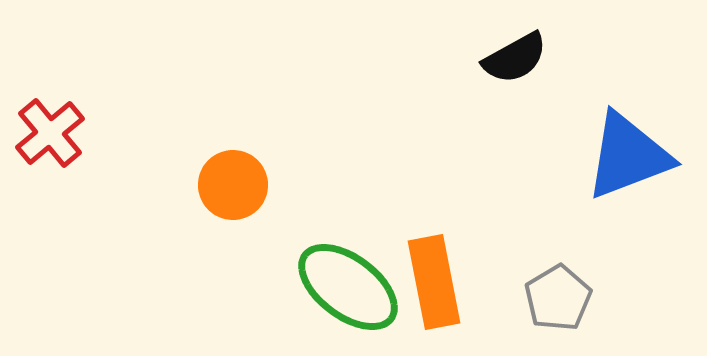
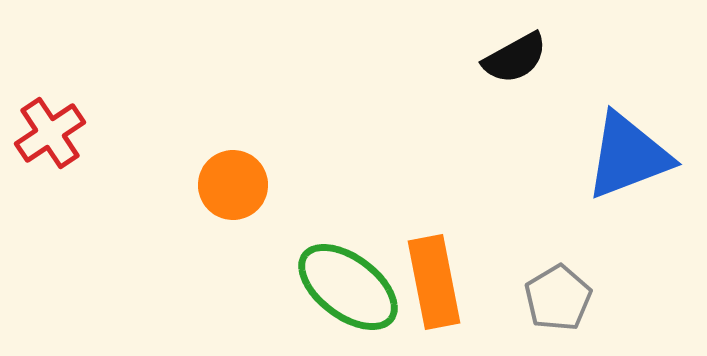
red cross: rotated 6 degrees clockwise
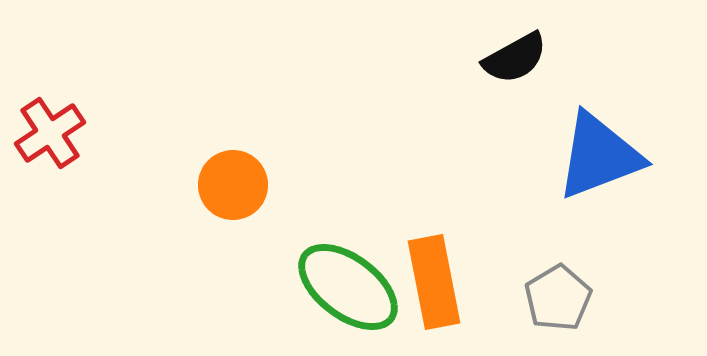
blue triangle: moved 29 px left
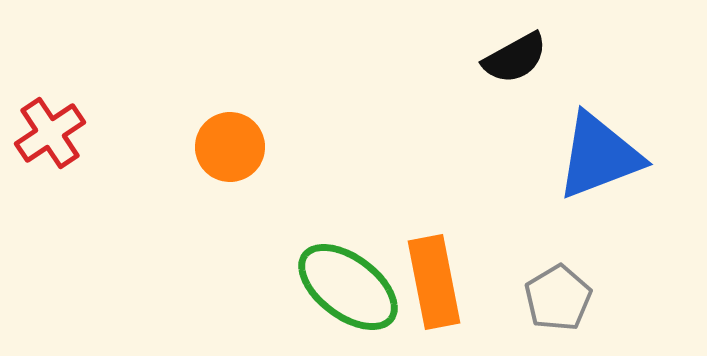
orange circle: moved 3 px left, 38 px up
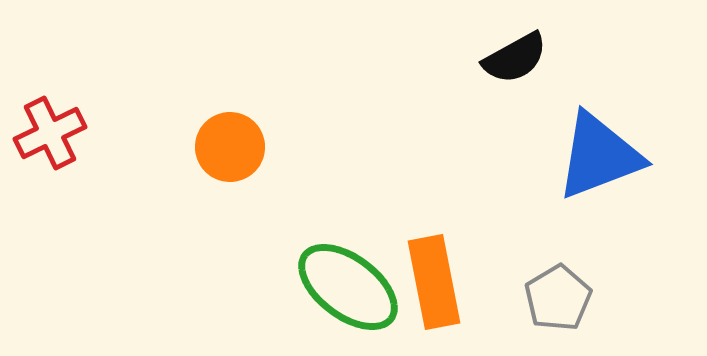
red cross: rotated 8 degrees clockwise
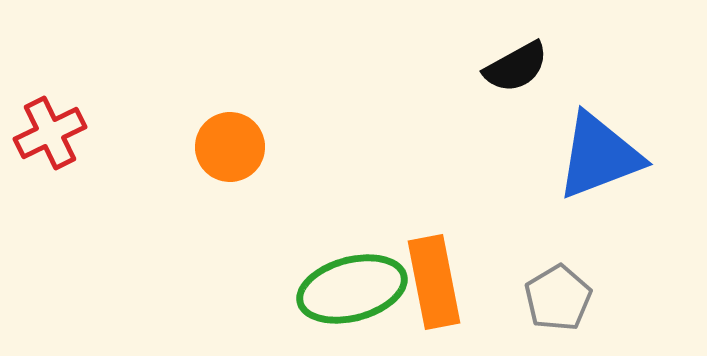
black semicircle: moved 1 px right, 9 px down
green ellipse: moved 4 px right, 2 px down; rotated 52 degrees counterclockwise
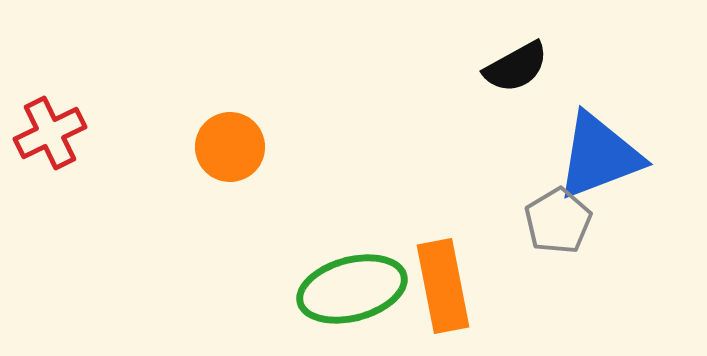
orange rectangle: moved 9 px right, 4 px down
gray pentagon: moved 77 px up
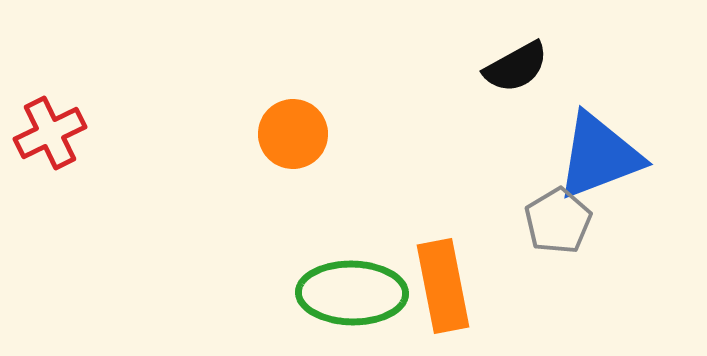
orange circle: moved 63 px right, 13 px up
green ellipse: moved 4 px down; rotated 16 degrees clockwise
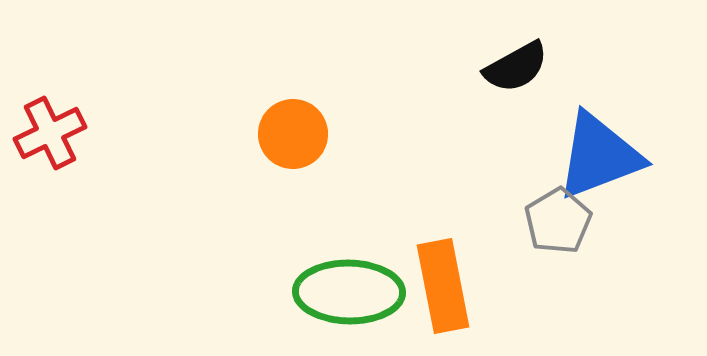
green ellipse: moved 3 px left, 1 px up
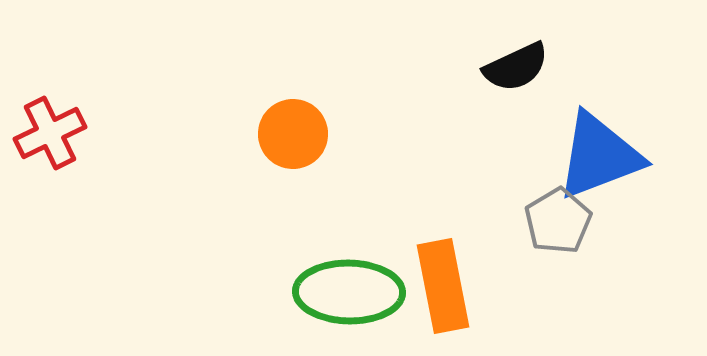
black semicircle: rotated 4 degrees clockwise
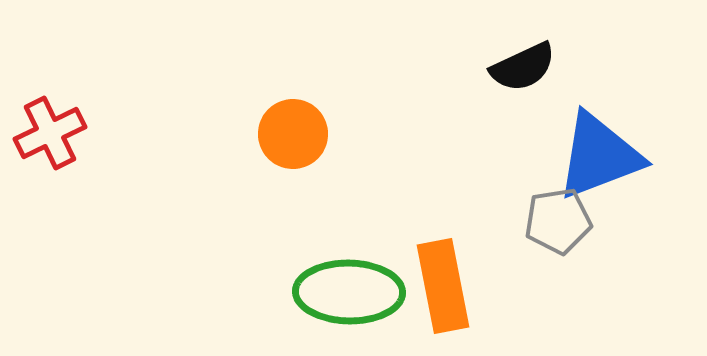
black semicircle: moved 7 px right
gray pentagon: rotated 22 degrees clockwise
